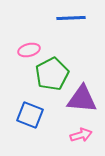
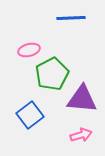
blue square: rotated 32 degrees clockwise
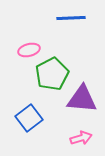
blue square: moved 1 px left, 3 px down
pink arrow: moved 3 px down
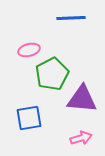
blue square: rotated 28 degrees clockwise
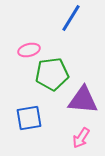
blue line: rotated 56 degrees counterclockwise
green pentagon: rotated 20 degrees clockwise
purple triangle: moved 1 px right, 1 px down
pink arrow: rotated 140 degrees clockwise
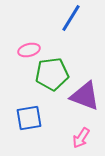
purple triangle: moved 2 px right, 4 px up; rotated 16 degrees clockwise
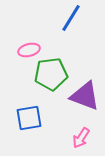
green pentagon: moved 1 px left
